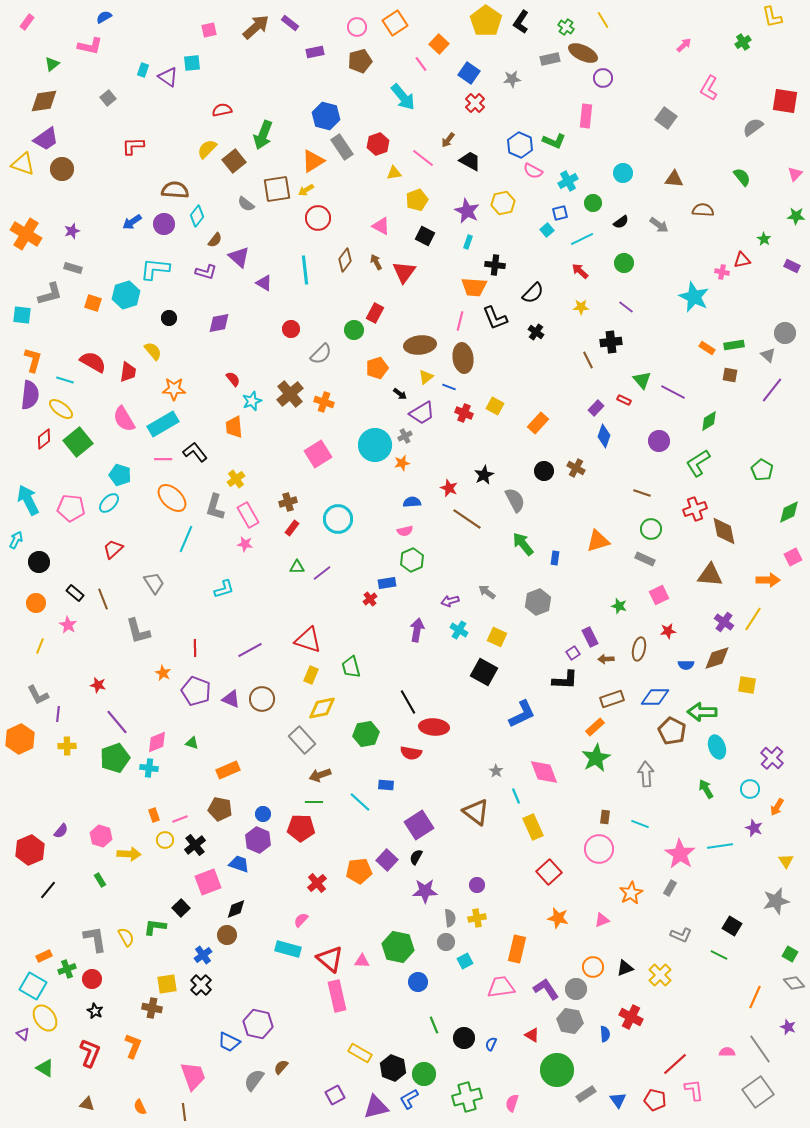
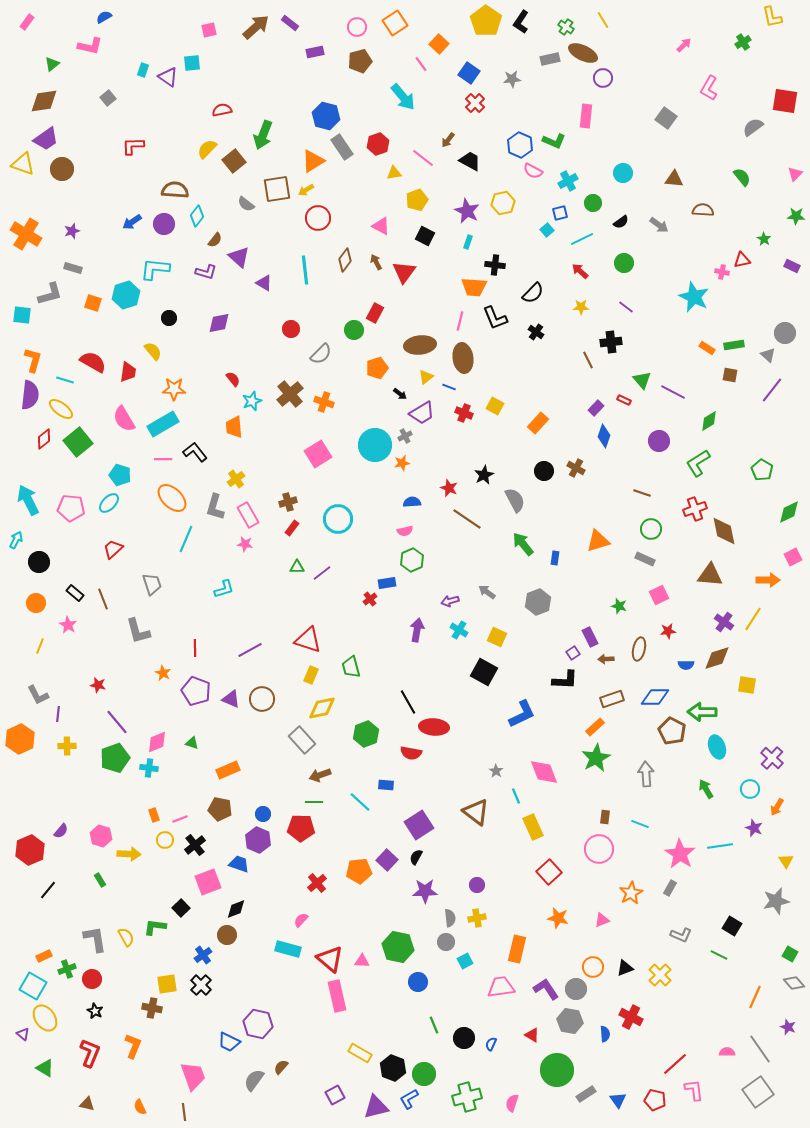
gray trapezoid at (154, 583): moved 2 px left, 1 px down; rotated 15 degrees clockwise
green hexagon at (366, 734): rotated 10 degrees counterclockwise
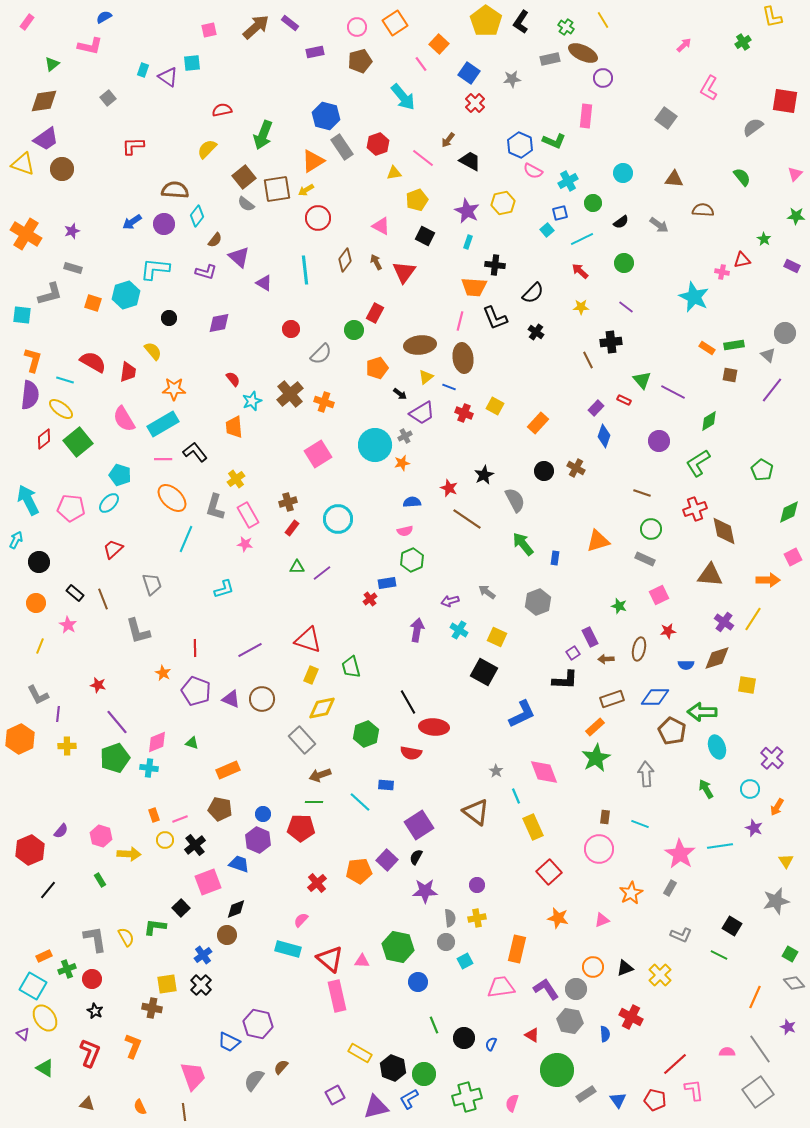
brown square at (234, 161): moved 10 px right, 16 px down
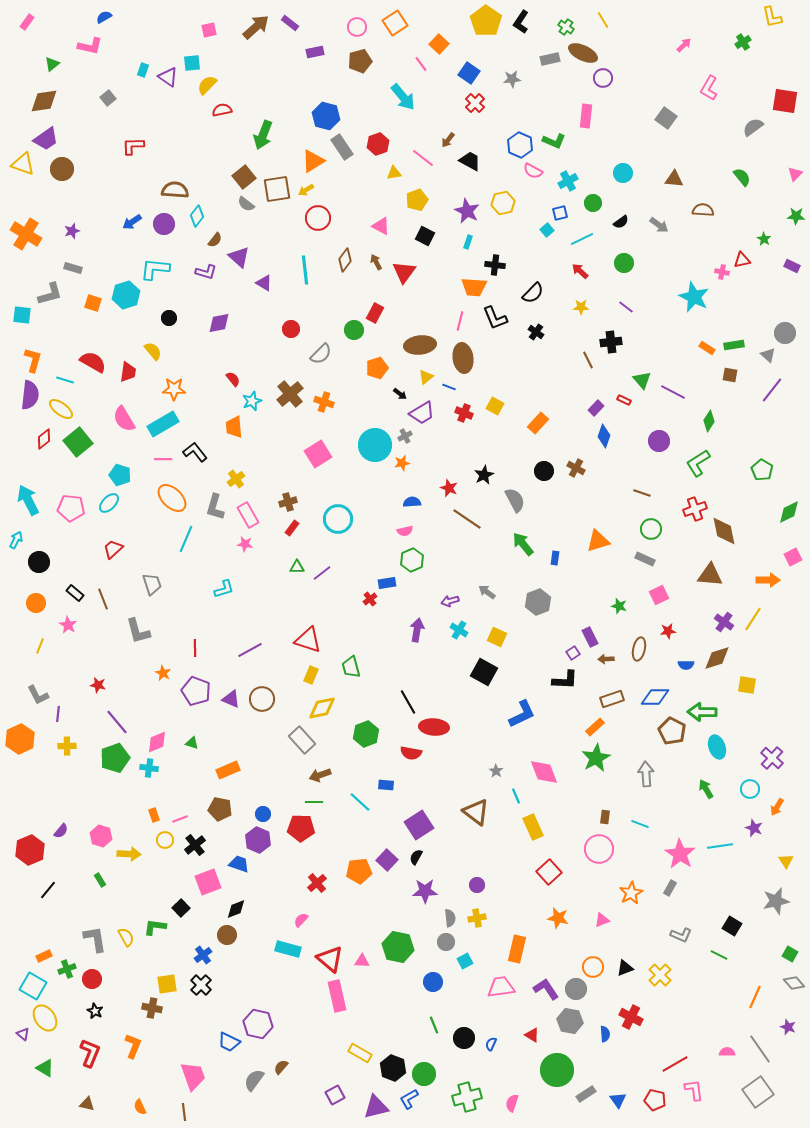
yellow semicircle at (207, 149): moved 64 px up
green diamond at (709, 421): rotated 25 degrees counterclockwise
blue circle at (418, 982): moved 15 px right
red line at (675, 1064): rotated 12 degrees clockwise
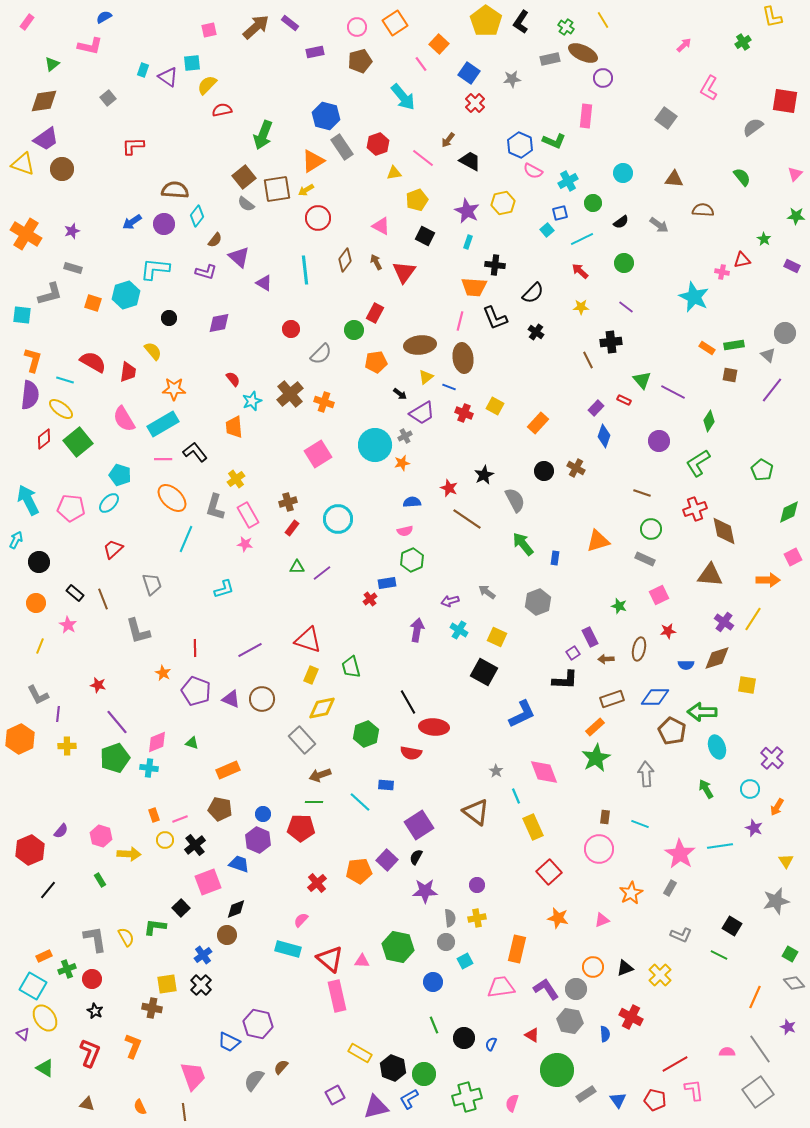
orange pentagon at (377, 368): moved 1 px left, 6 px up; rotated 10 degrees clockwise
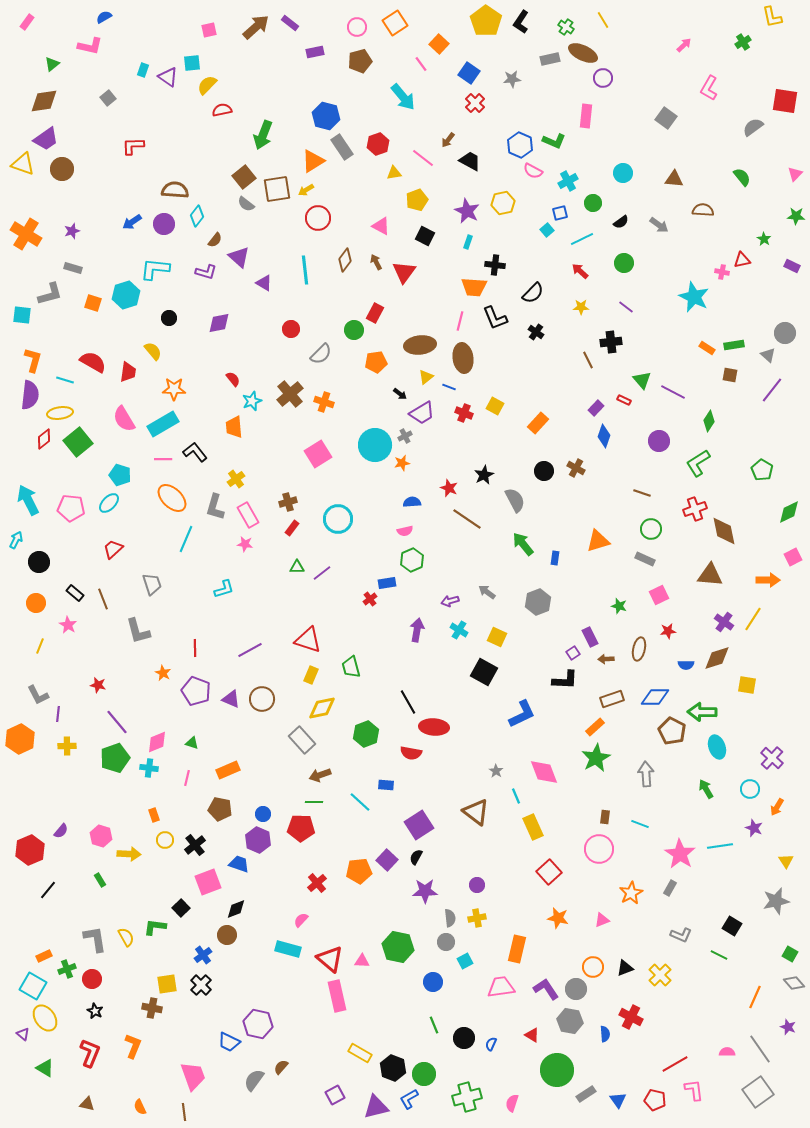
yellow ellipse at (61, 409): moved 1 px left, 4 px down; rotated 45 degrees counterclockwise
pink line at (180, 819): moved 7 px right, 41 px up; rotated 56 degrees counterclockwise
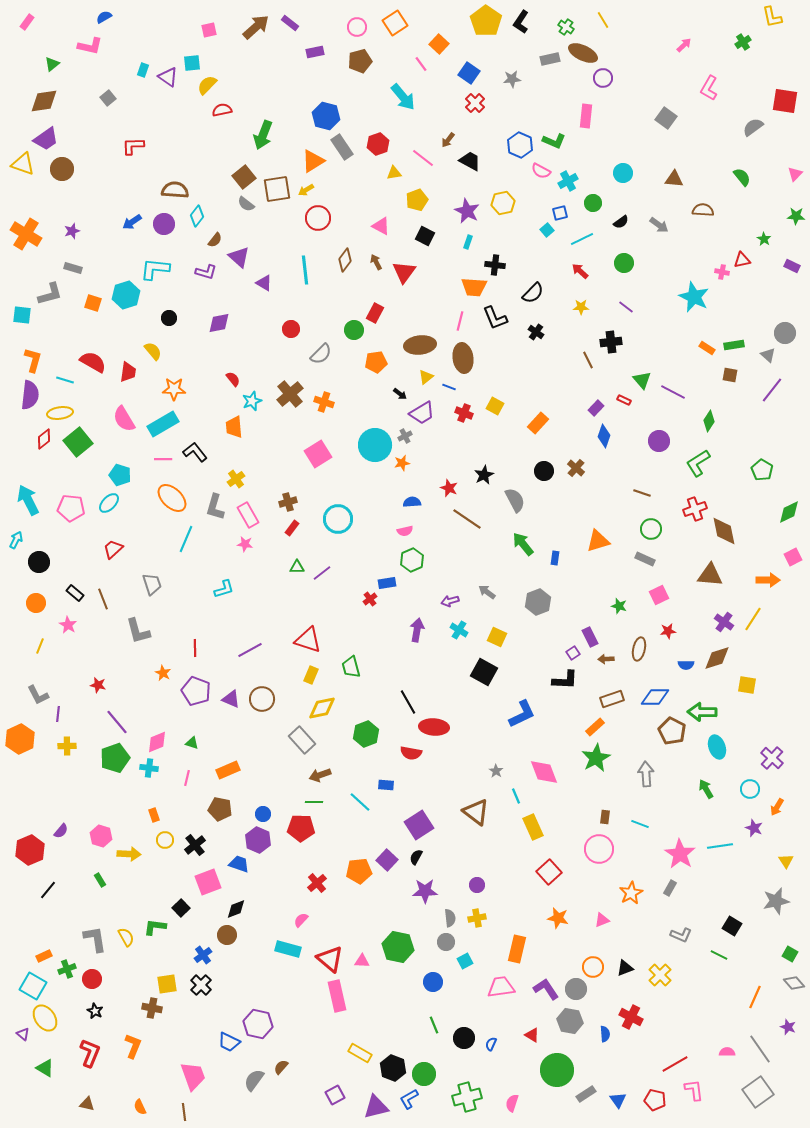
pink semicircle at (533, 171): moved 8 px right
brown cross at (576, 468): rotated 12 degrees clockwise
